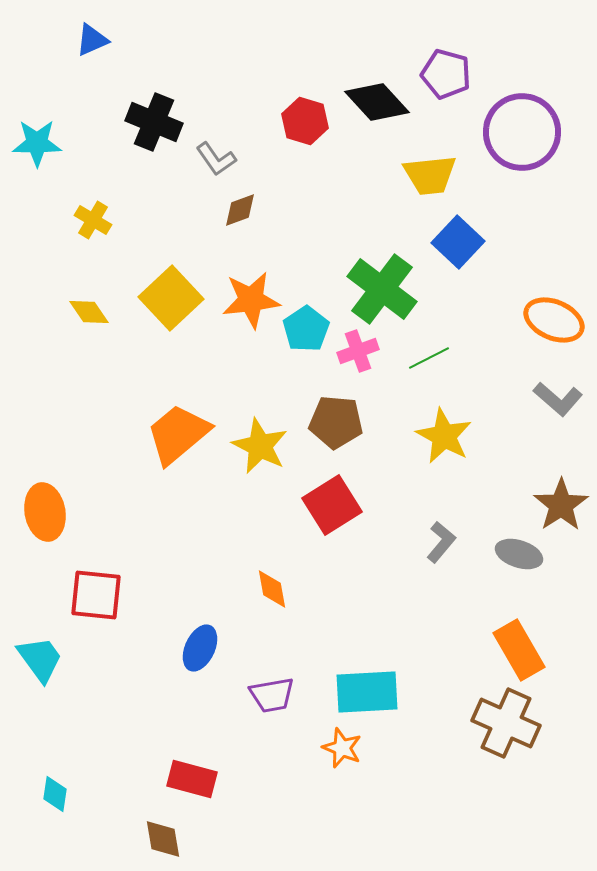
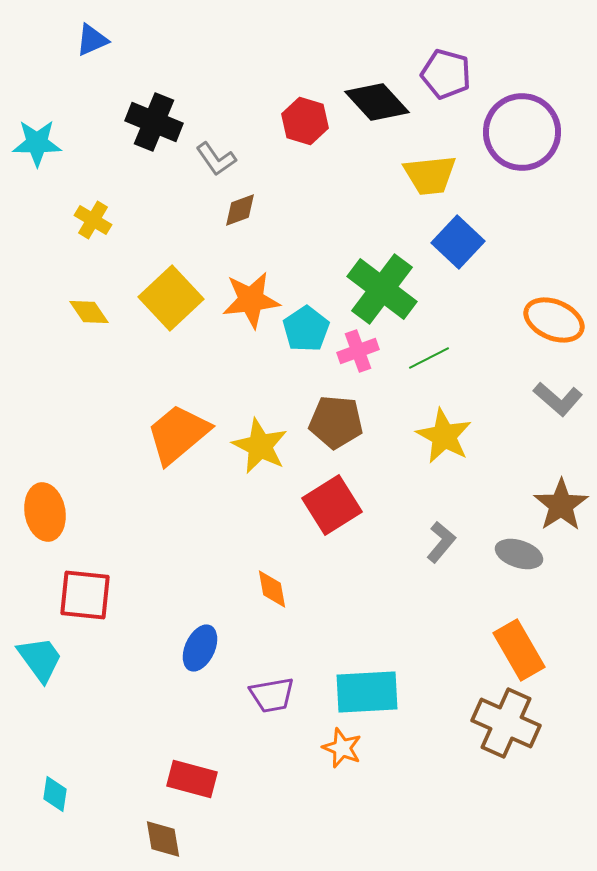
red square at (96, 595): moved 11 px left
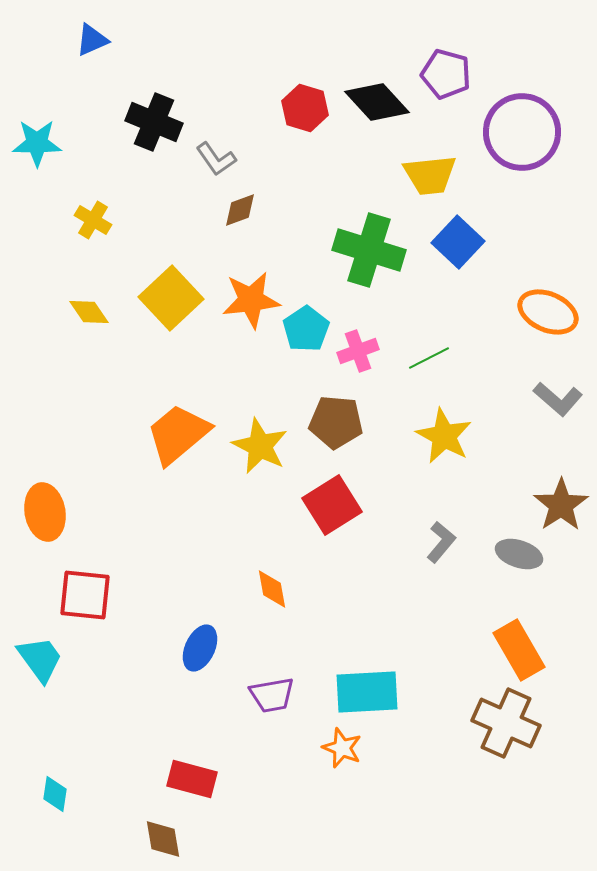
red hexagon at (305, 121): moved 13 px up
green cross at (382, 289): moved 13 px left, 39 px up; rotated 20 degrees counterclockwise
orange ellipse at (554, 320): moved 6 px left, 8 px up
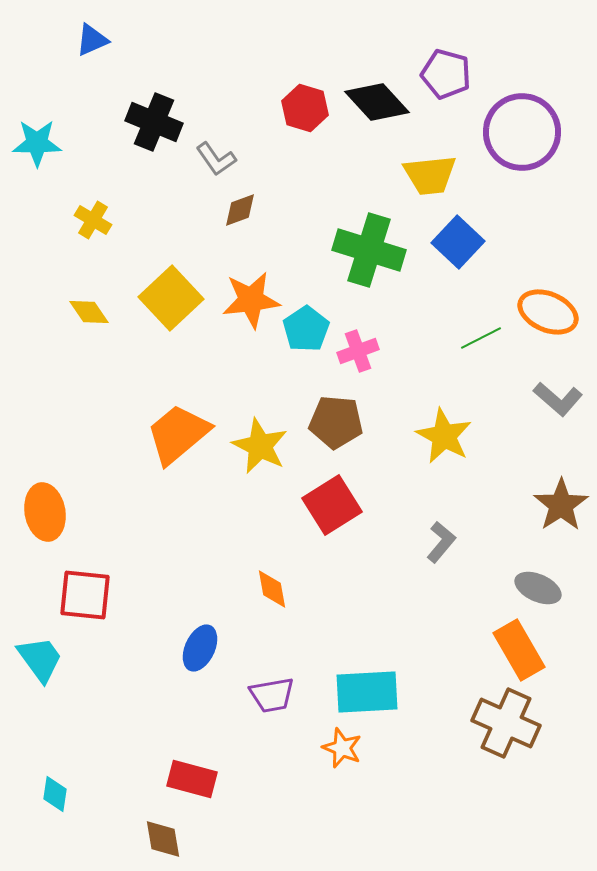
green line at (429, 358): moved 52 px right, 20 px up
gray ellipse at (519, 554): moved 19 px right, 34 px down; rotated 6 degrees clockwise
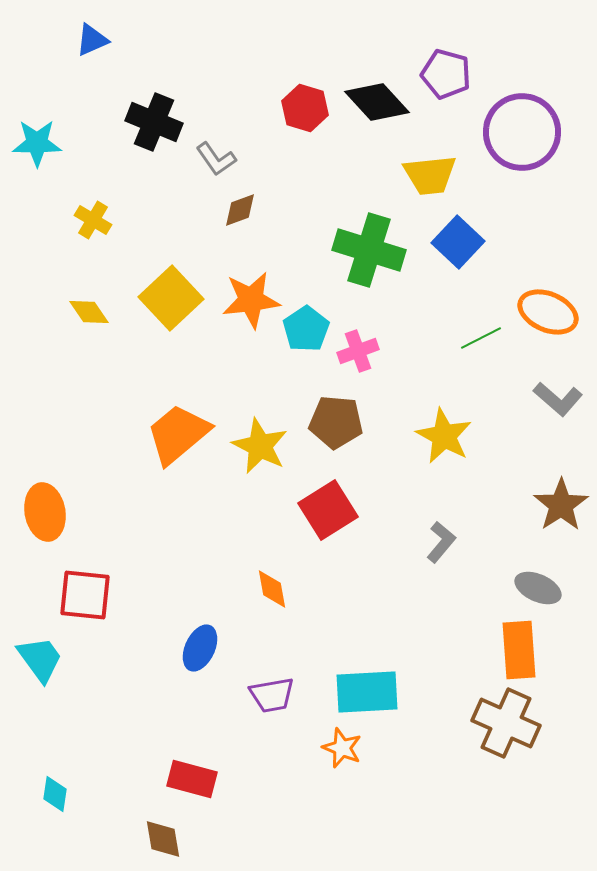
red square at (332, 505): moved 4 px left, 5 px down
orange rectangle at (519, 650): rotated 26 degrees clockwise
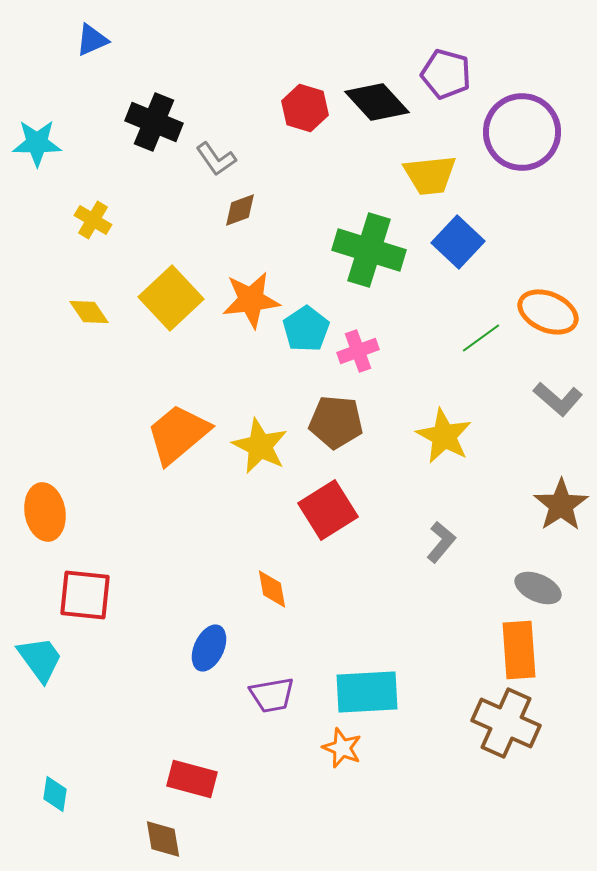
green line at (481, 338): rotated 9 degrees counterclockwise
blue ellipse at (200, 648): moved 9 px right
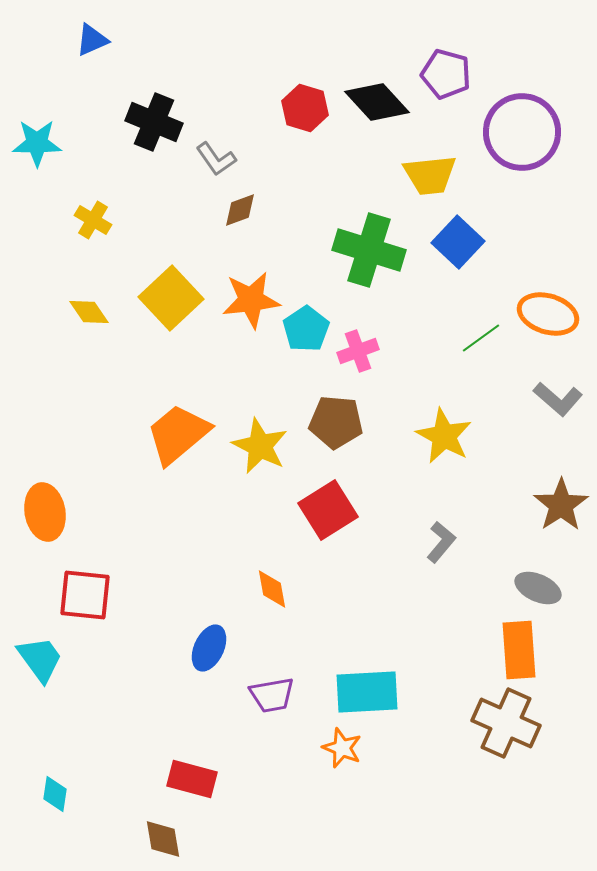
orange ellipse at (548, 312): moved 2 px down; rotated 6 degrees counterclockwise
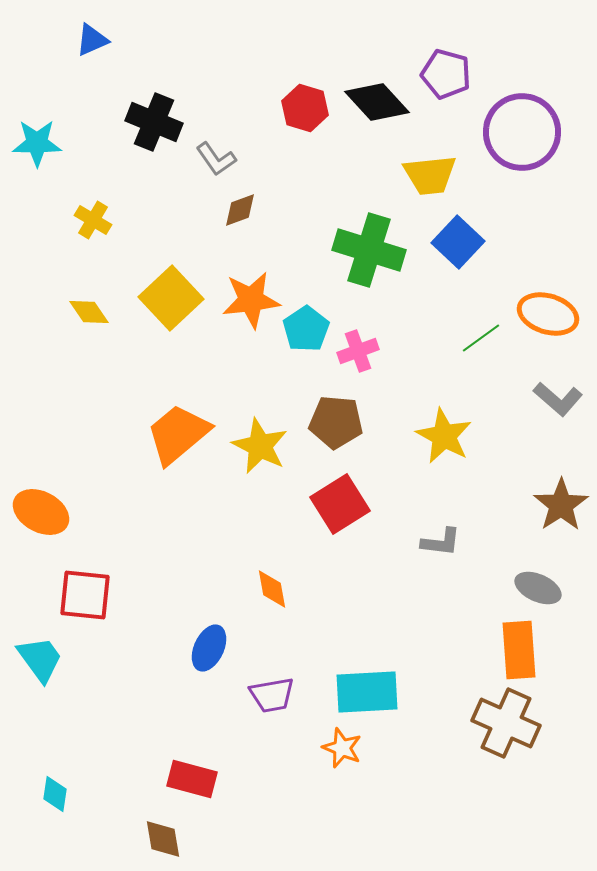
red square at (328, 510): moved 12 px right, 6 px up
orange ellipse at (45, 512): moved 4 px left; rotated 52 degrees counterclockwise
gray L-shape at (441, 542): rotated 57 degrees clockwise
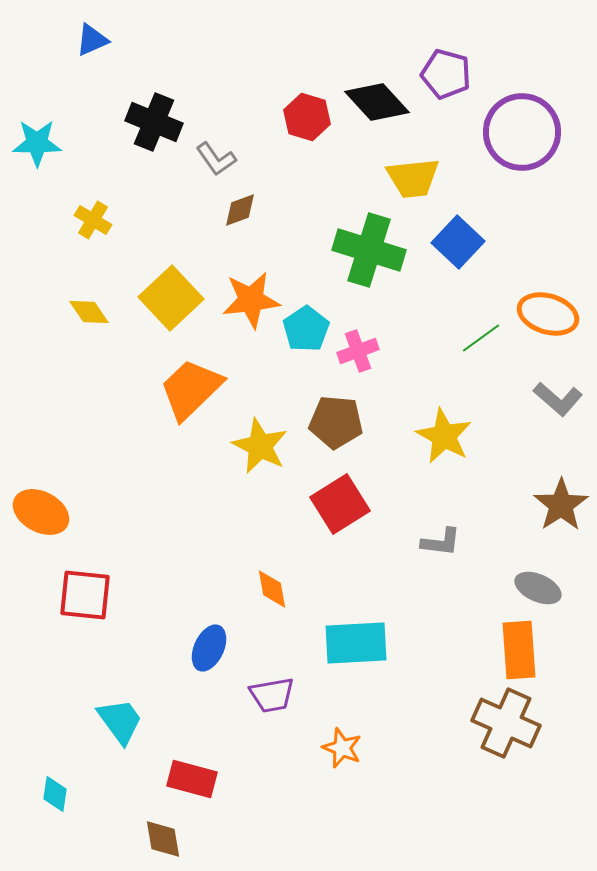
red hexagon at (305, 108): moved 2 px right, 9 px down
yellow trapezoid at (430, 175): moved 17 px left, 3 px down
orange trapezoid at (178, 434): moved 13 px right, 45 px up; rotated 4 degrees counterclockwise
cyan trapezoid at (40, 659): moved 80 px right, 62 px down
cyan rectangle at (367, 692): moved 11 px left, 49 px up
